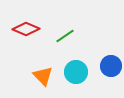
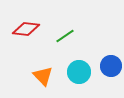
red diamond: rotated 16 degrees counterclockwise
cyan circle: moved 3 px right
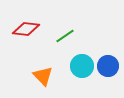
blue circle: moved 3 px left
cyan circle: moved 3 px right, 6 px up
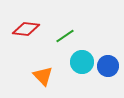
cyan circle: moved 4 px up
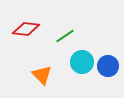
orange triangle: moved 1 px left, 1 px up
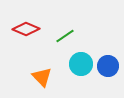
red diamond: rotated 16 degrees clockwise
cyan circle: moved 1 px left, 2 px down
orange triangle: moved 2 px down
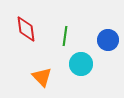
red diamond: rotated 60 degrees clockwise
green line: rotated 48 degrees counterclockwise
blue circle: moved 26 px up
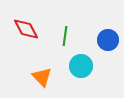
red diamond: rotated 20 degrees counterclockwise
cyan circle: moved 2 px down
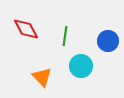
blue circle: moved 1 px down
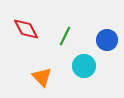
green line: rotated 18 degrees clockwise
blue circle: moved 1 px left, 1 px up
cyan circle: moved 3 px right
